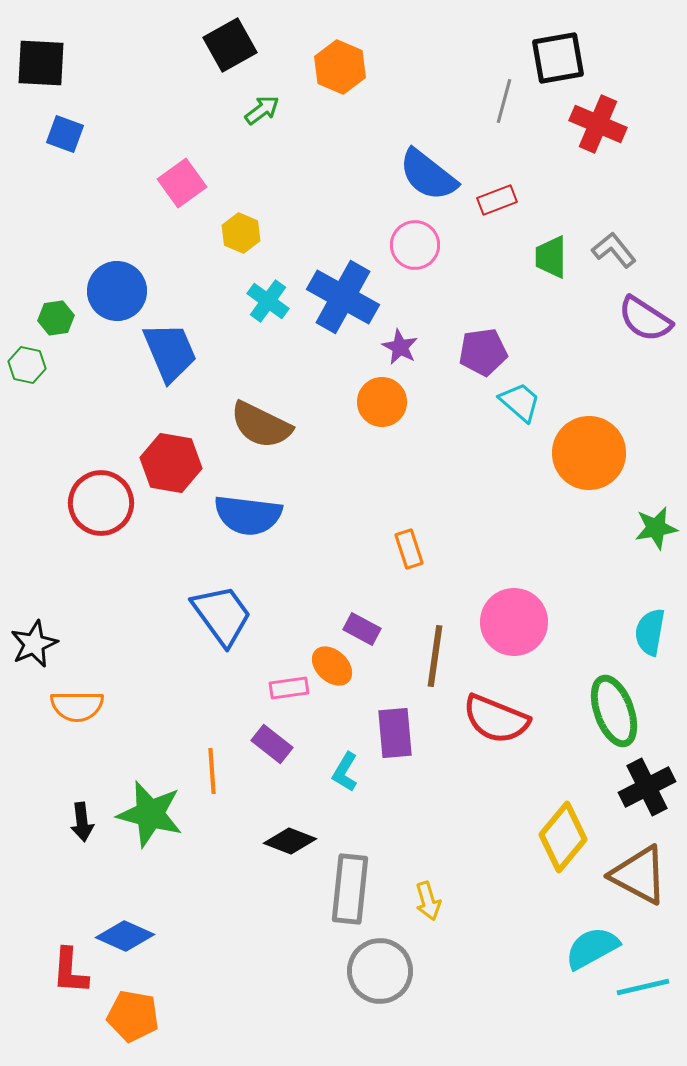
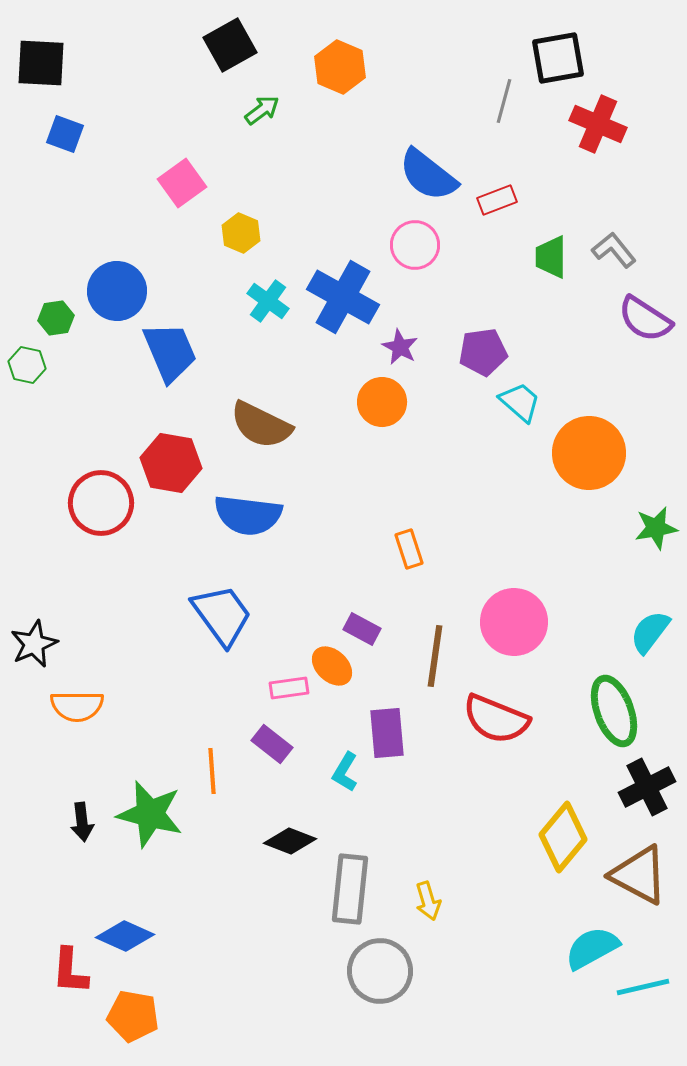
cyan semicircle at (650, 632): rotated 27 degrees clockwise
purple rectangle at (395, 733): moved 8 px left
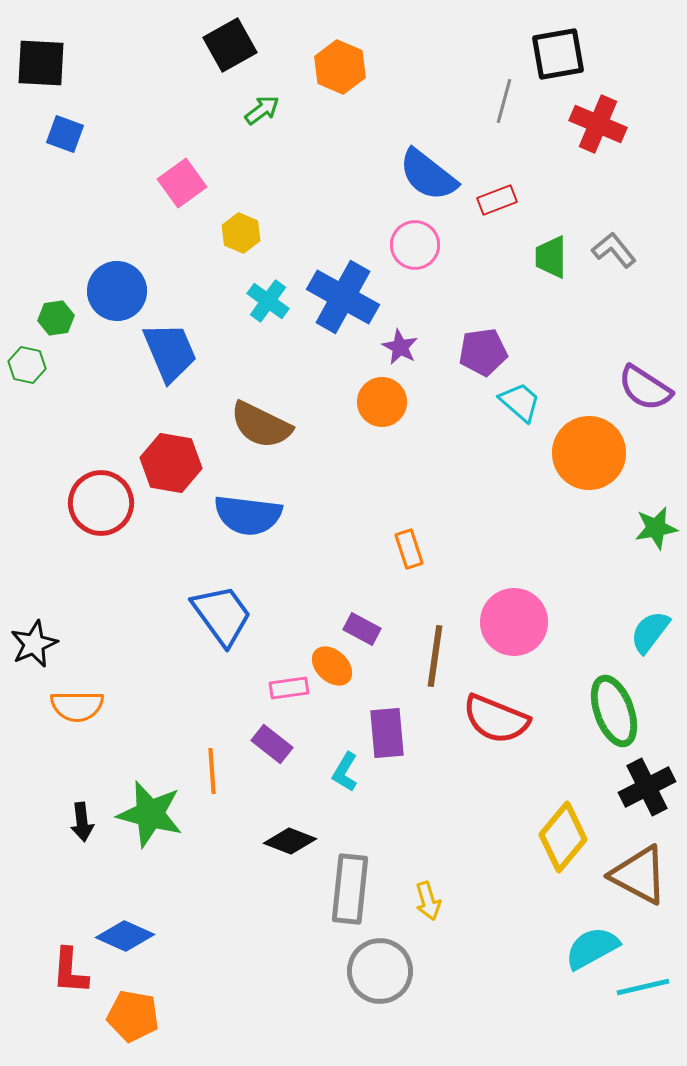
black square at (558, 58): moved 4 px up
purple semicircle at (645, 319): moved 69 px down
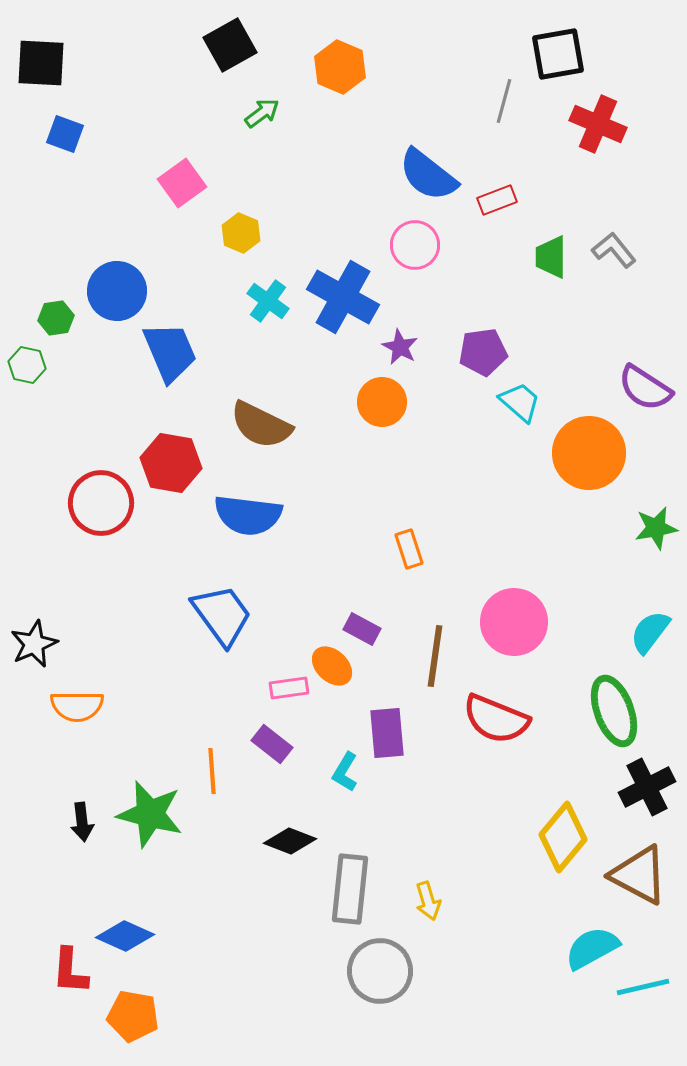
green arrow at (262, 110): moved 3 px down
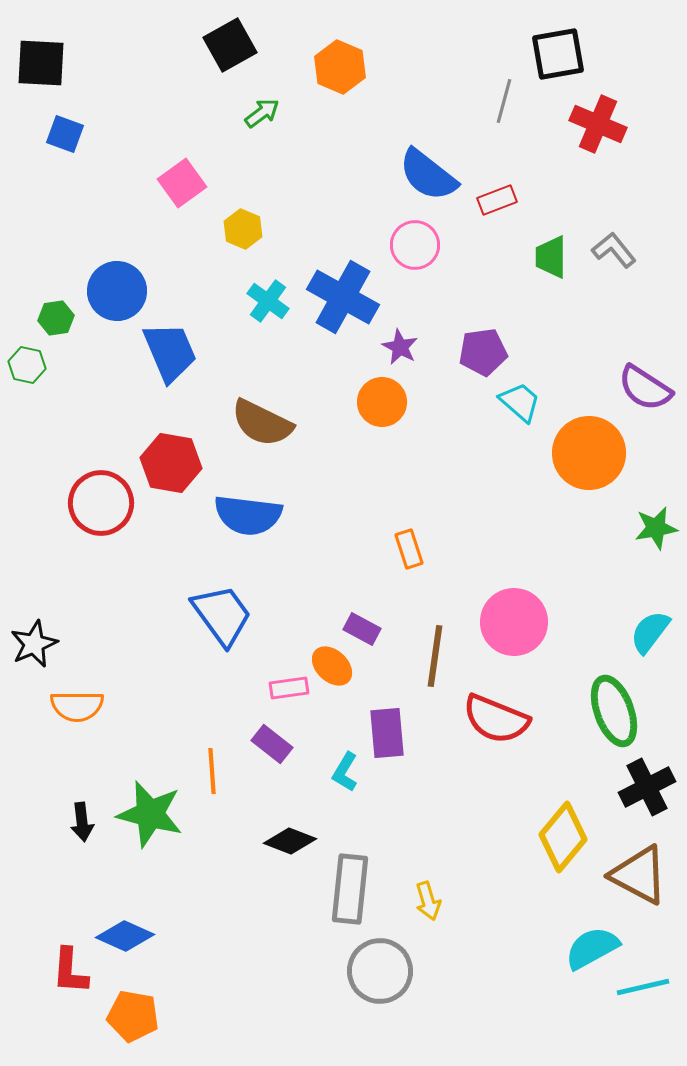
yellow hexagon at (241, 233): moved 2 px right, 4 px up
brown semicircle at (261, 425): moved 1 px right, 2 px up
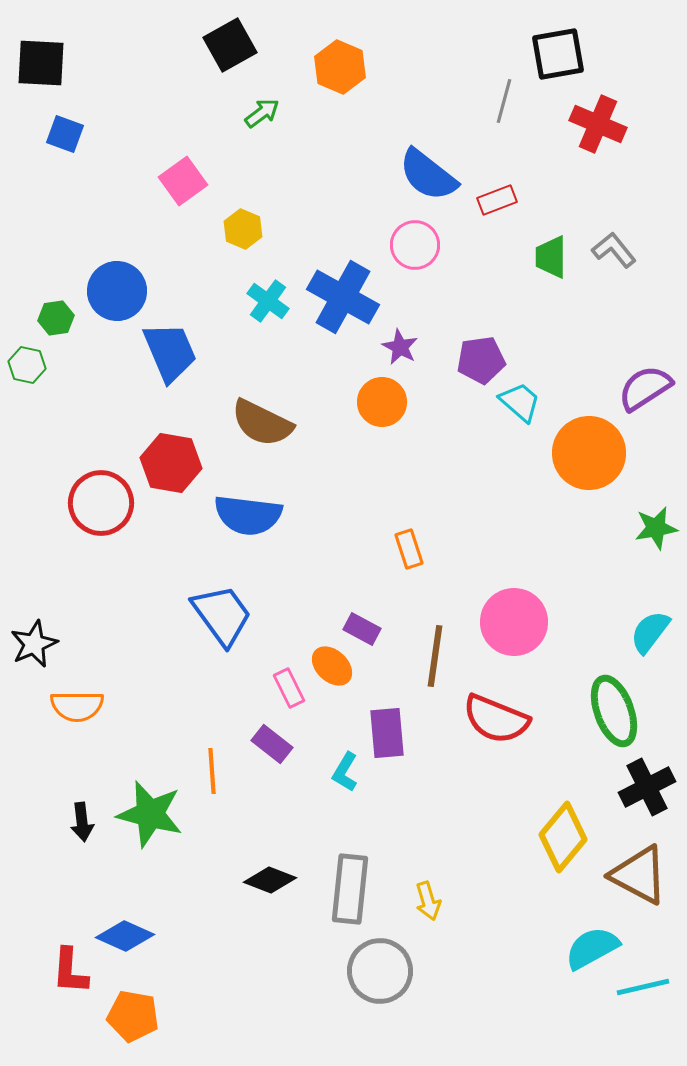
pink square at (182, 183): moved 1 px right, 2 px up
purple pentagon at (483, 352): moved 2 px left, 8 px down
purple semicircle at (645, 388): rotated 114 degrees clockwise
pink rectangle at (289, 688): rotated 72 degrees clockwise
black diamond at (290, 841): moved 20 px left, 39 px down
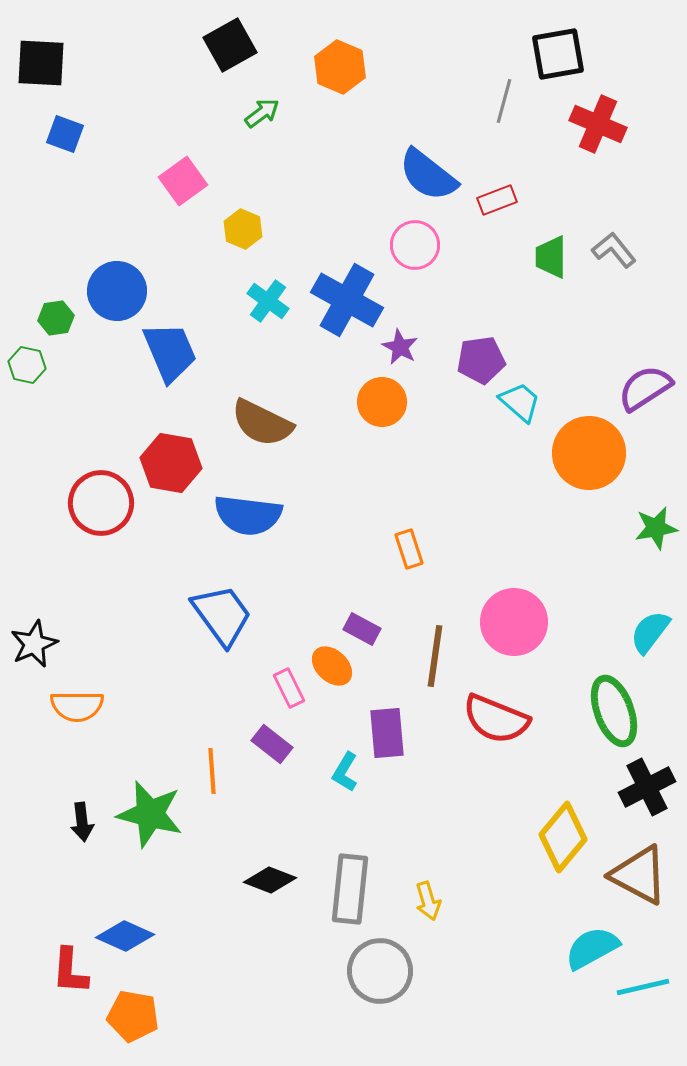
blue cross at (343, 297): moved 4 px right, 3 px down
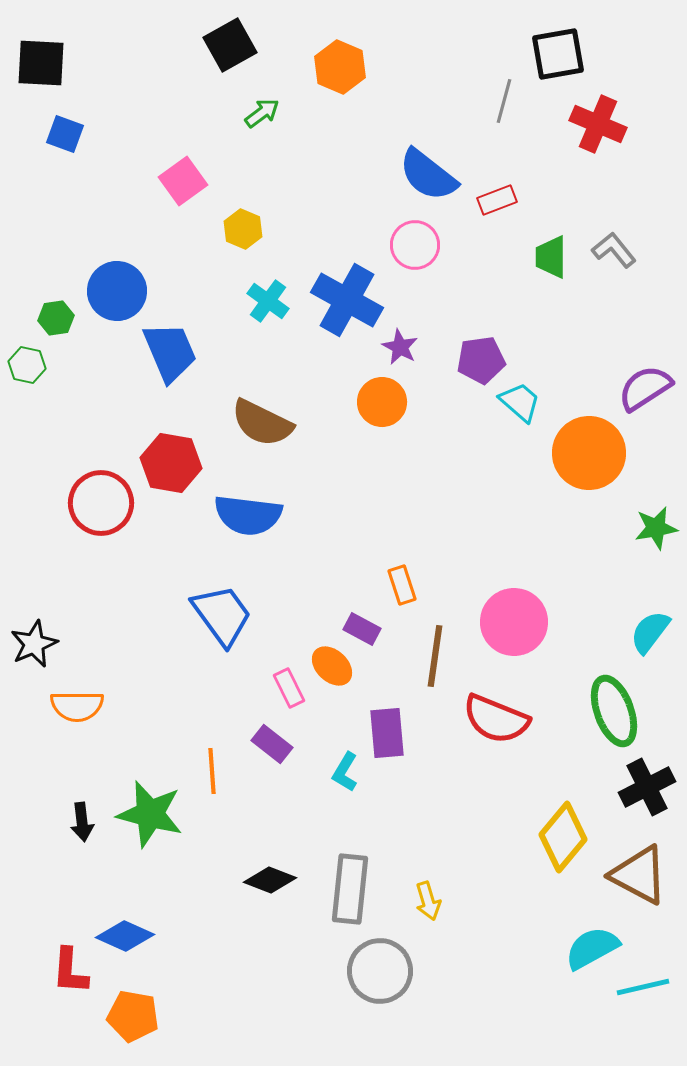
orange rectangle at (409, 549): moved 7 px left, 36 px down
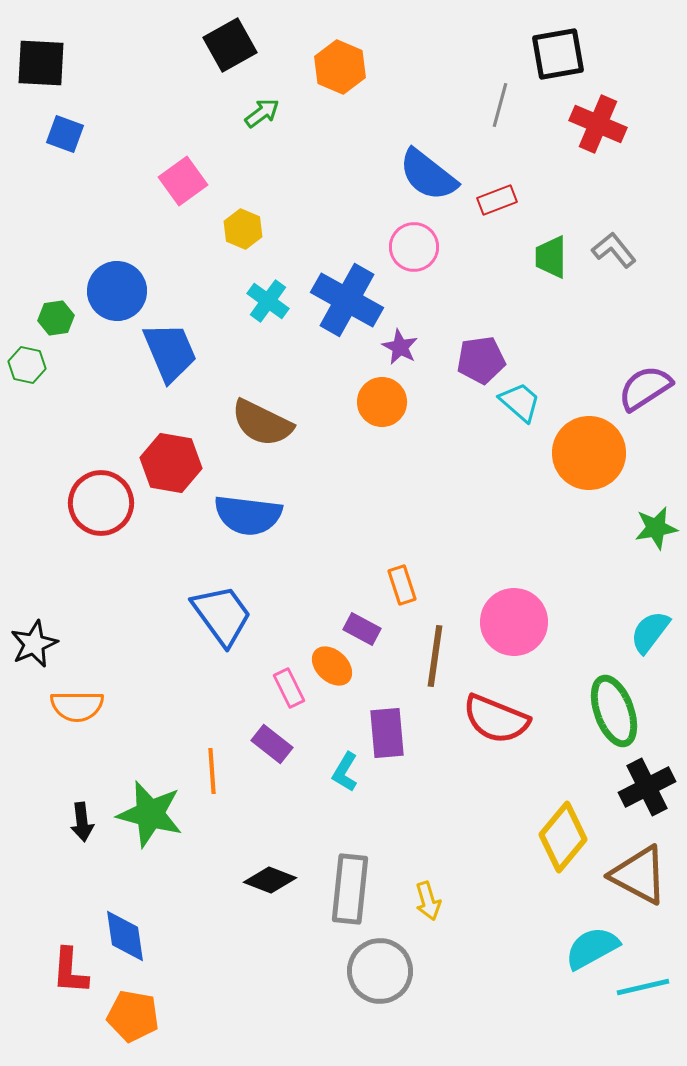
gray line at (504, 101): moved 4 px left, 4 px down
pink circle at (415, 245): moved 1 px left, 2 px down
blue diamond at (125, 936): rotated 58 degrees clockwise
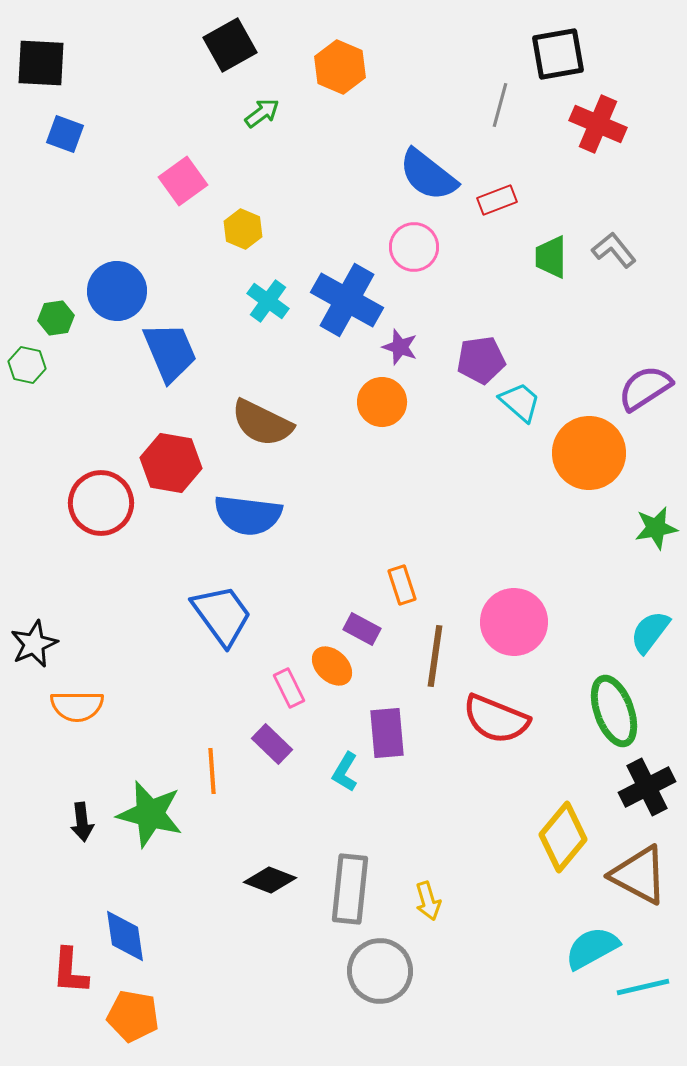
purple star at (400, 347): rotated 9 degrees counterclockwise
purple rectangle at (272, 744): rotated 6 degrees clockwise
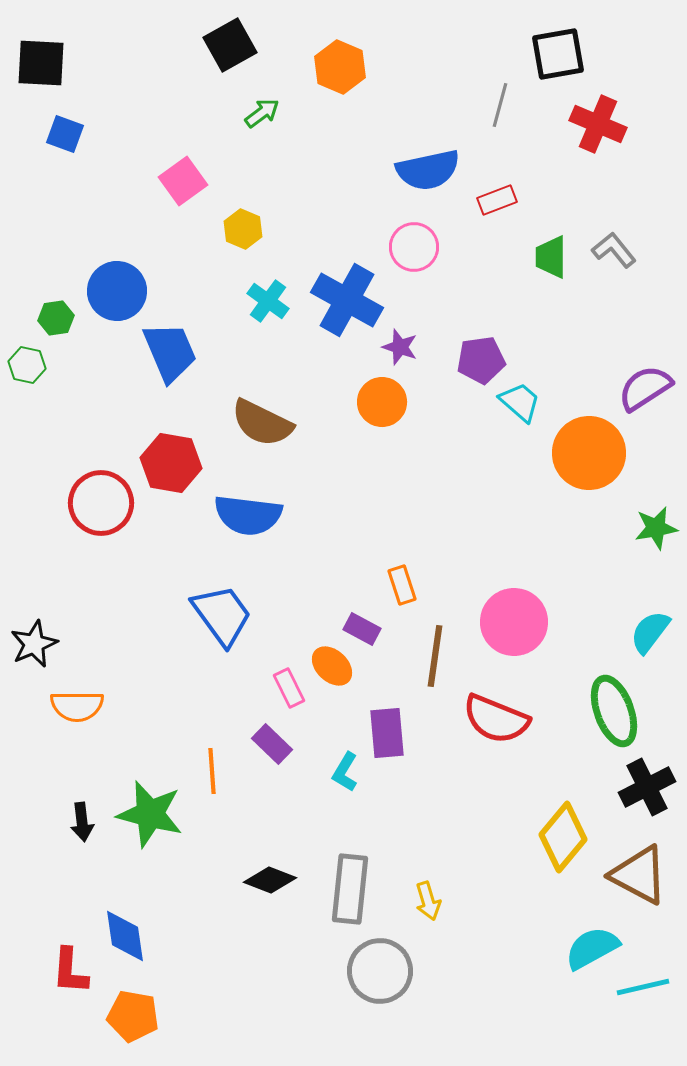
blue semicircle at (428, 175): moved 5 px up; rotated 50 degrees counterclockwise
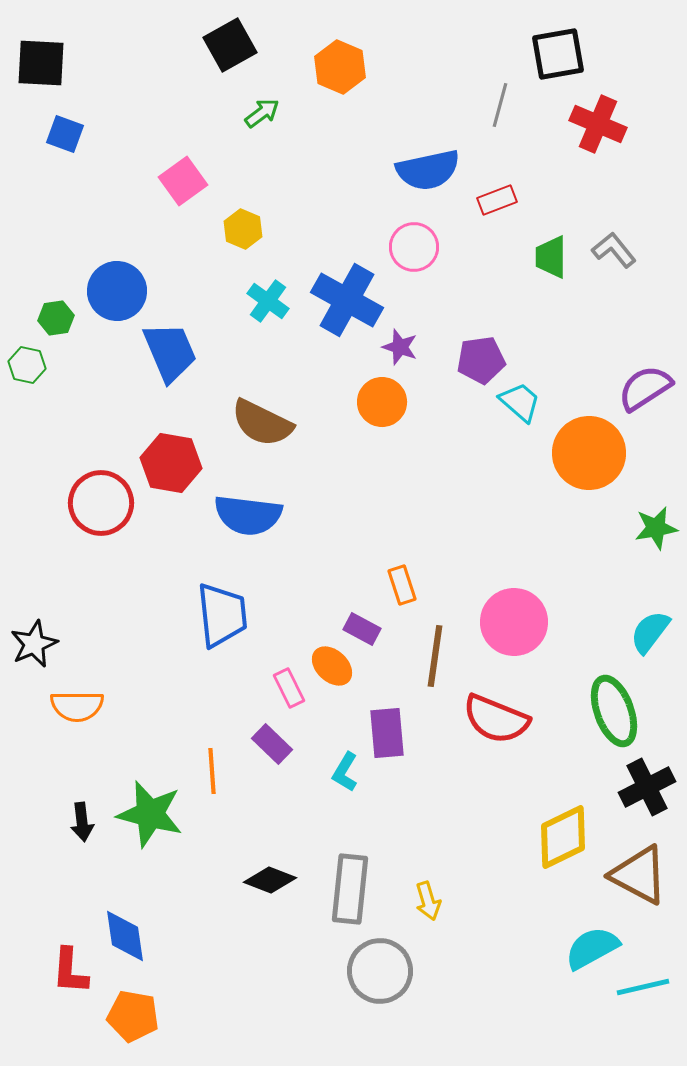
blue trapezoid at (222, 615): rotated 30 degrees clockwise
yellow diamond at (563, 837): rotated 24 degrees clockwise
